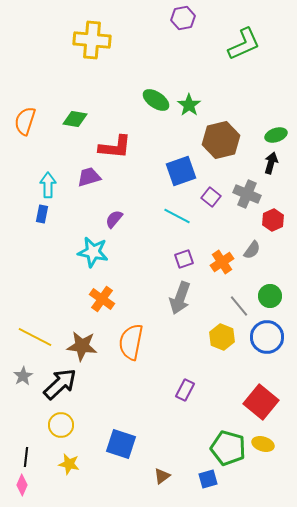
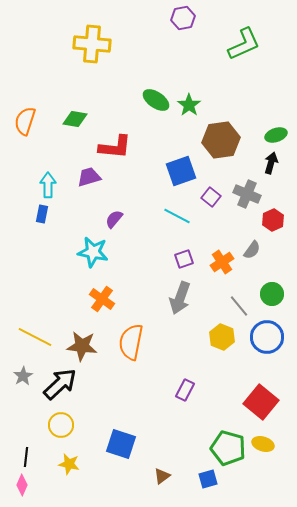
yellow cross at (92, 40): moved 4 px down
brown hexagon at (221, 140): rotated 6 degrees clockwise
green circle at (270, 296): moved 2 px right, 2 px up
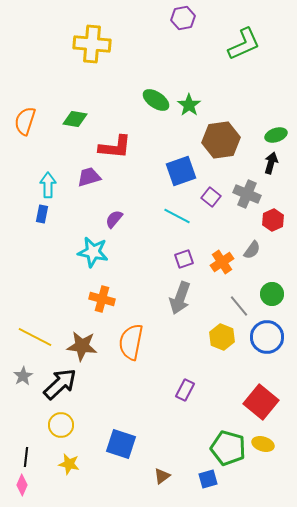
orange cross at (102, 299): rotated 20 degrees counterclockwise
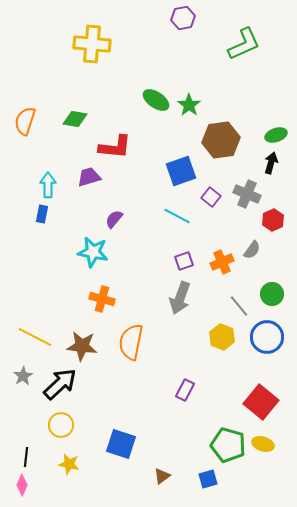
purple square at (184, 259): moved 2 px down
orange cross at (222, 262): rotated 10 degrees clockwise
green pentagon at (228, 448): moved 3 px up
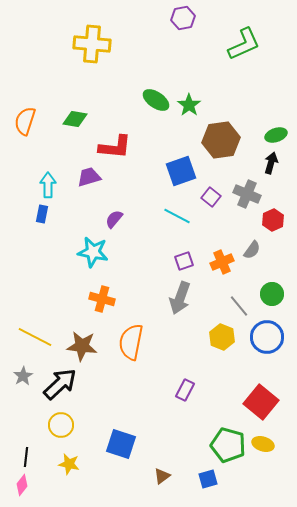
pink diamond at (22, 485): rotated 15 degrees clockwise
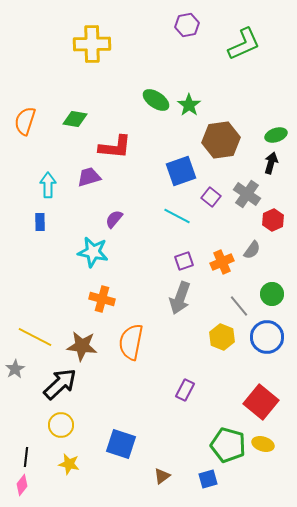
purple hexagon at (183, 18): moved 4 px right, 7 px down
yellow cross at (92, 44): rotated 6 degrees counterclockwise
gray cross at (247, 194): rotated 12 degrees clockwise
blue rectangle at (42, 214): moved 2 px left, 8 px down; rotated 12 degrees counterclockwise
gray star at (23, 376): moved 8 px left, 7 px up
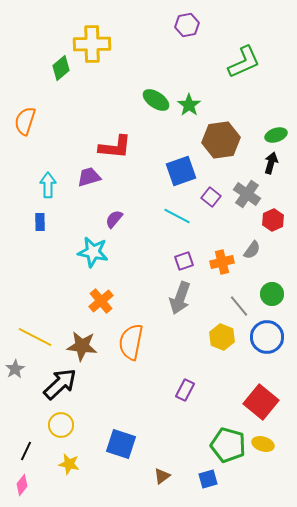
green L-shape at (244, 44): moved 18 px down
green diamond at (75, 119): moved 14 px left, 51 px up; rotated 50 degrees counterclockwise
orange cross at (222, 262): rotated 10 degrees clockwise
orange cross at (102, 299): moved 1 px left, 2 px down; rotated 35 degrees clockwise
black line at (26, 457): moved 6 px up; rotated 18 degrees clockwise
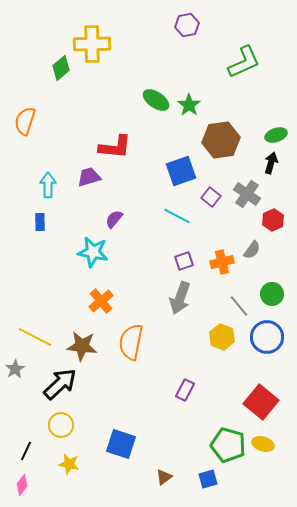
brown triangle at (162, 476): moved 2 px right, 1 px down
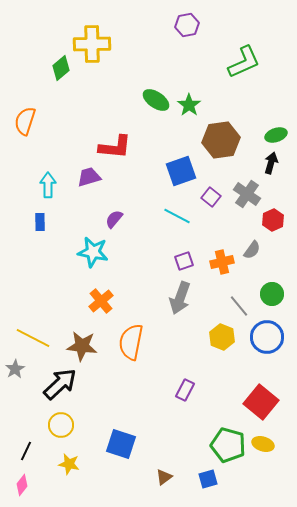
yellow line at (35, 337): moved 2 px left, 1 px down
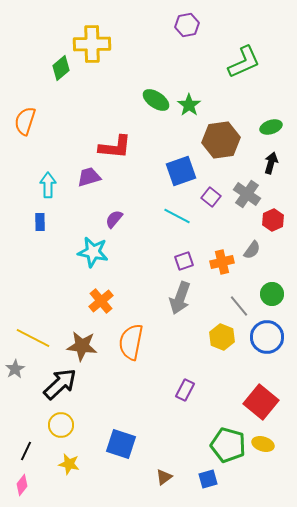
green ellipse at (276, 135): moved 5 px left, 8 px up
